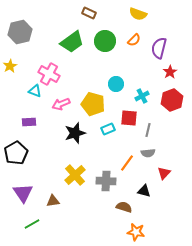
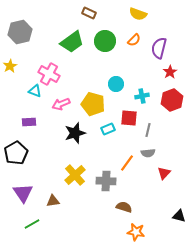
cyan cross: rotated 16 degrees clockwise
black triangle: moved 35 px right, 25 px down
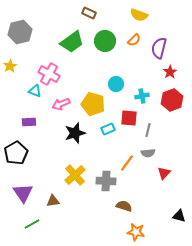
yellow semicircle: moved 1 px right, 1 px down
brown semicircle: moved 1 px up
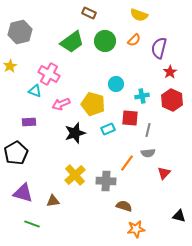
red hexagon: rotated 15 degrees counterclockwise
red square: moved 1 px right
purple triangle: rotated 40 degrees counterclockwise
green line: rotated 49 degrees clockwise
orange star: moved 3 px up; rotated 18 degrees counterclockwise
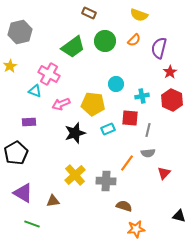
green trapezoid: moved 1 px right, 5 px down
yellow pentagon: rotated 10 degrees counterclockwise
purple triangle: rotated 15 degrees clockwise
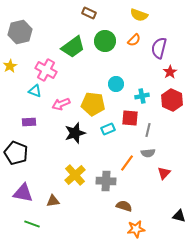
pink cross: moved 3 px left, 4 px up
black pentagon: rotated 20 degrees counterclockwise
purple triangle: rotated 20 degrees counterclockwise
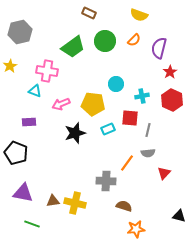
pink cross: moved 1 px right, 1 px down; rotated 20 degrees counterclockwise
yellow cross: moved 28 px down; rotated 35 degrees counterclockwise
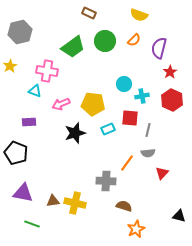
cyan circle: moved 8 px right
red triangle: moved 2 px left
orange star: rotated 18 degrees counterclockwise
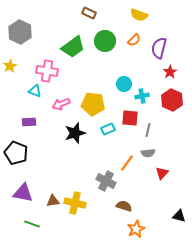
gray hexagon: rotated 20 degrees counterclockwise
gray cross: rotated 24 degrees clockwise
